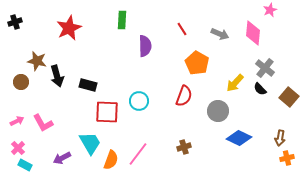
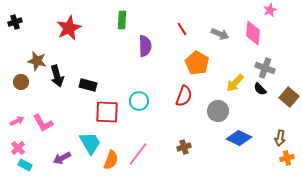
gray cross: rotated 18 degrees counterclockwise
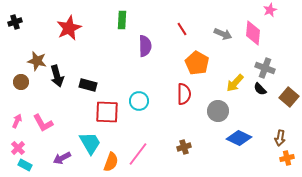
gray arrow: moved 3 px right
red semicircle: moved 2 px up; rotated 20 degrees counterclockwise
pink arrow: rotated 40 degrees counterclockwise
orange semicircle: moved 2 px down
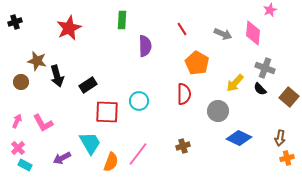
black rectangle: rotated 48 degrees counterclockwise
brown cross: moved 1 px left, 1 px up
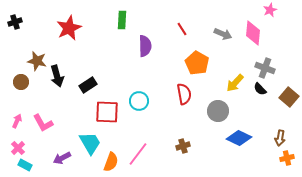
red semicircle: rotated 10 degrees counterclockwise
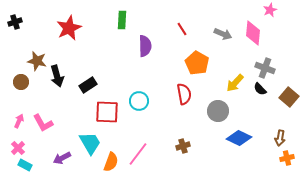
pink arrow: moved 2 px right
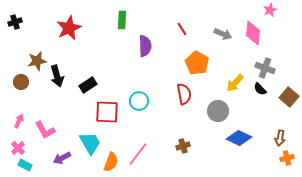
brown star: rotated 24 degrees counterclockwise
pink L-shape: moved 2 px right, 7 px down
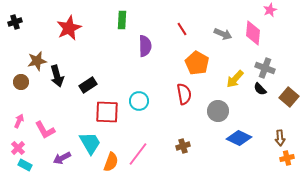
yellow arrow: moved 4 px up
brown arrow: rotated 14 degrees counterclockwise
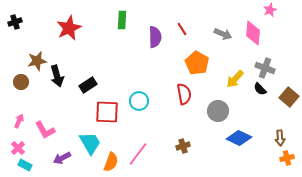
purple semicircle: moved 10 px right, 9 px up
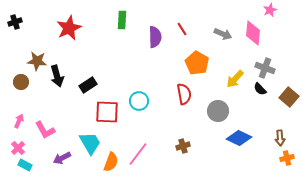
brown star: rotated 18 degrees clockwise
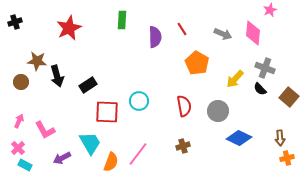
red semicircle: moved 12 px down
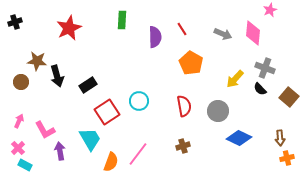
orange pentagon: moved 6 px left
red square: rotated 35 degrees counterclockwise
cyan trapezoid: moved 4 px up
purple arrow: moved 2 px left, 7 px up; rotated 108 degrees clockwise
